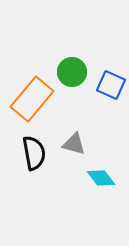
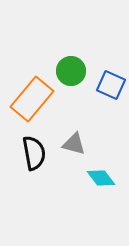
green circle: moved 1 px left, 1 px up
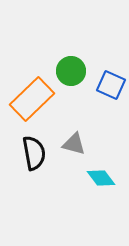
orange rectangle: rotated 6 degrees clockwise
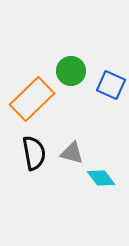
gray triangle: moved 2 px left, 9 px down
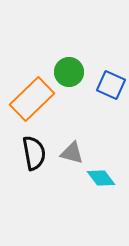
green circle: moved 2 px left, 1 px down
